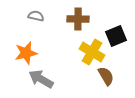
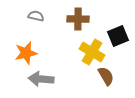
black square: moved 2 px right
gray arrow: rotated 25 degrees counterclockwise
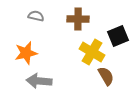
gray arrow: moved 2 px left, 2 px down
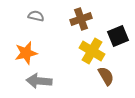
brown cross: moved 3 px right; rotated 20 degrees counterclockwise
yellow cross: moved 1 px up
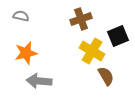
gray semicircle: moved 15 px left
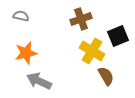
gray arrow: rotated 20 degrees clockwise
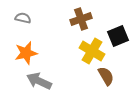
gray semicircle: moved 2 px right, 2 px down
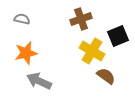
gray semicircle: moved 1 px left, 1 px down
brown semicircle: rotated 24 degrees counterclockwise
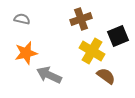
gray arrow: moved 10 px right, 6 px up
